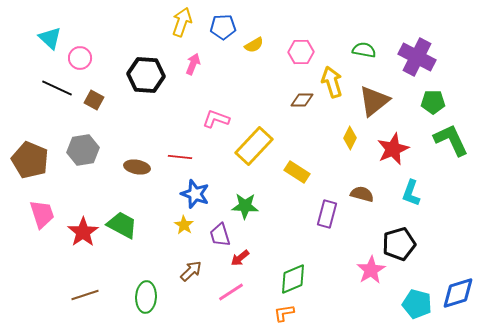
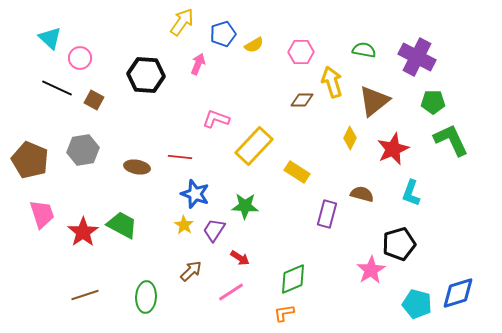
yellow arrow at (182, 22): rotated 16 degrees clockwise
blue pentagon at (223, 27): moved 7 px down; rotated 15 degrees counterclockwise
pink arrow at (193, 64): moved 5 px right
purple trapezoid at (220, 235): moved 6 px left, 5 px up; rotated 50 degrees clockwise
red arrow at (240, 258): rotated 108 degrees counterclockwise
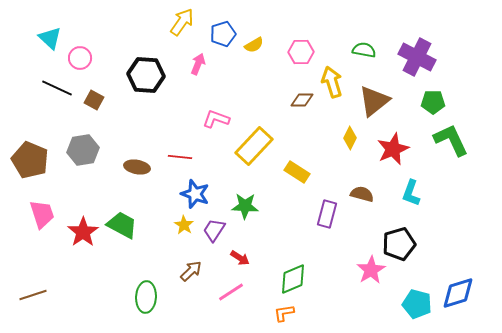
brown line at (85, 295): moved 52 px left
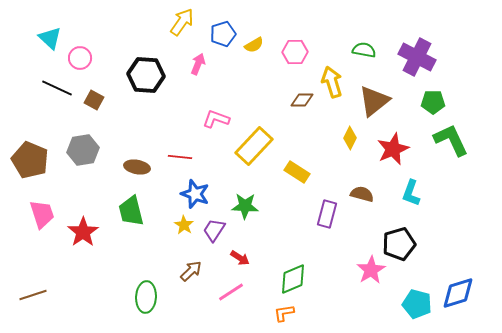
pink hexagon at (301, 52): moved 6 px left
green trapezoid at (122, 225): moved 9 px right, 14 px up; rotated 132 degrees counterclockwise
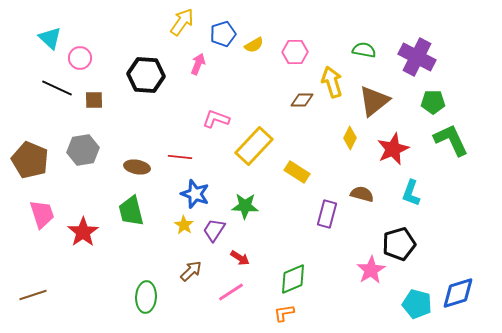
brown square at (94, 100): rotated 30 degrees counterclockwise
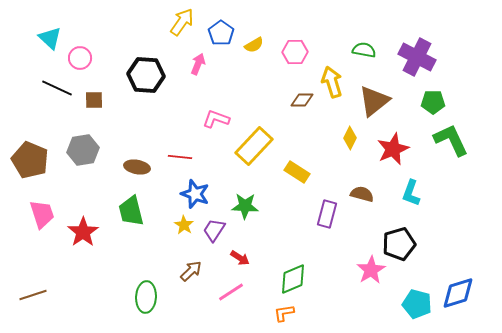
blue pentagon at (223, 34): moved 2 px left, 1 px up; rotated 20 degrees counterclockwise
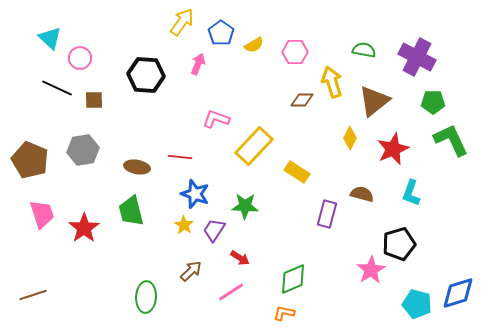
red star at (83, 232): moved 1 px right, 4 px up
orange L-shape at (284, 313): rotated 20 degrees clockwise
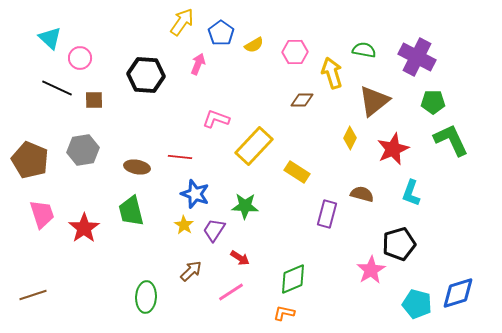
yellow arrow at (332, 82): moved 9 px up
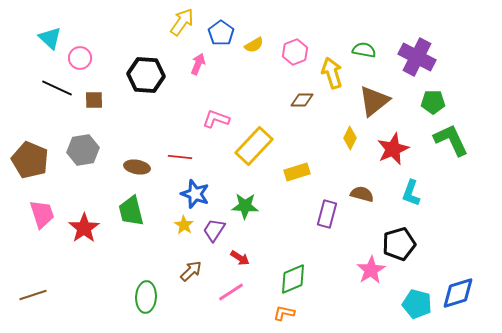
pink hexagon at (295, 52): rotated 20 degrees counterclockwise
yellow rectangle at (297, 172): rotated 50 degrees counterclockwise
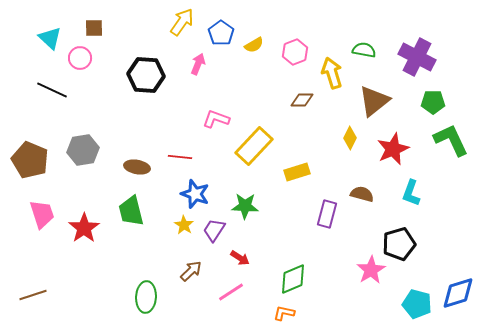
black line at (57, 88): moved 5 px left, 2 px down
brown square at (94, 100): moved 72 px up
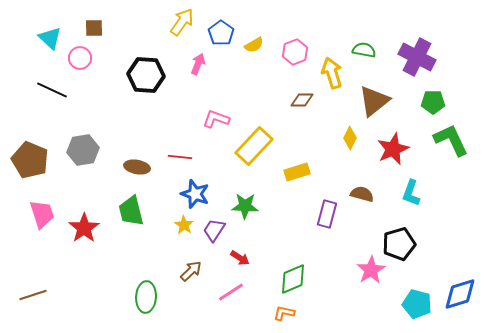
blue diamond at (458, 293): moved 2 px right, 1 px down
